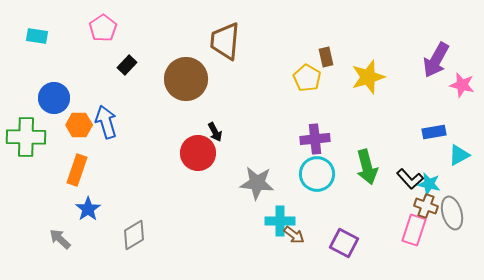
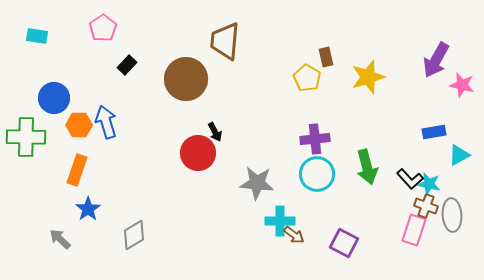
gray ellipse: moved 2 px down; rotated 12 degrees clockwise
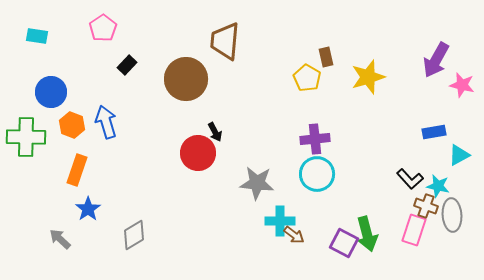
blue circle: moved 3 px left, 6 px up
orange hexagon: moved 7 px left; rotated 20 degrees clockwise
green arrow: moved 67 px down
cyan star: moved 9 px right, 2 px down
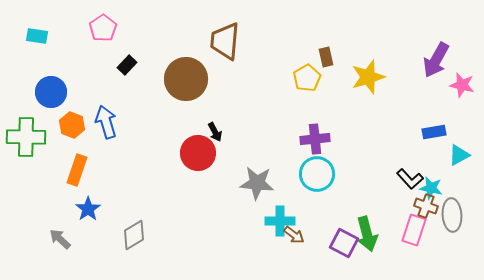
yellow pentagon: rotated 12 degrees clockwise
cyan star: moved 7 px left, 2 px down
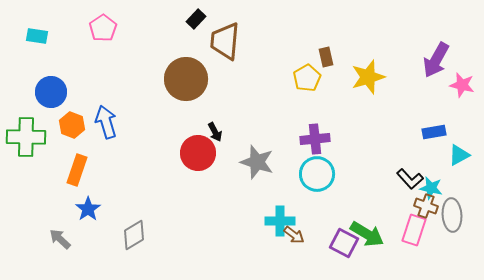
black rectangle: moved 69 px right, 46 px up
gray star: moved 21 px up; rotated 12 degrees clockwise
green arrow: rotated 44 degrees counterclockwise
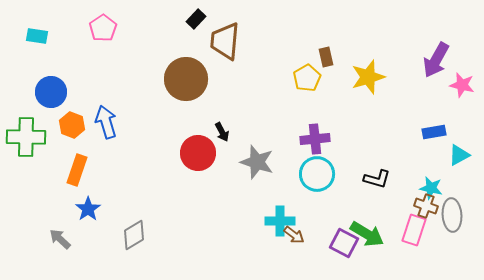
black arrow: moved 7 px right
black L-shape: moved 33 px left; rotated 32 degrees counterclockwise
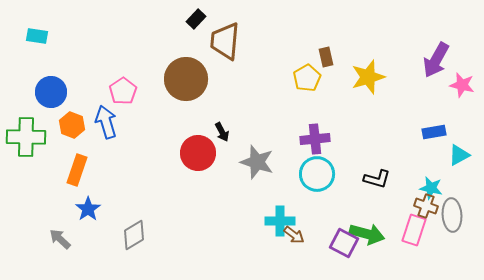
pink pentagon: moved 20 px right, 63 px down
green arrow: rotated 16 degrees counterclockwise
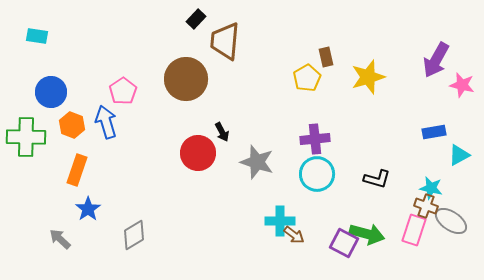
gray ellipse: moved 1 px left, 6 px down; rotated 52 degrees counterclockwise
